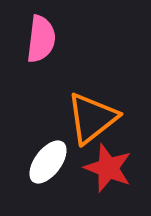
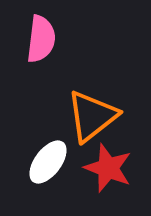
orange triangle: moved 2 px up
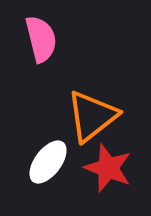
pink semicircle: rotated 21 degrees counterclockwise
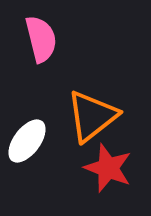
white ellipse: moved 21 px left, 21 px up
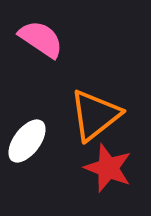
pink semicircle: rotated 42 degrees counterclockwise
orange triangle: moved 3 px right, 1 px up
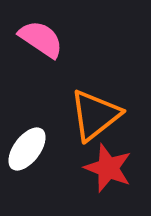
white ellipse: moved 8 px down
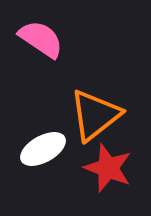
white ellipse: moved 16 px right; rotated 24 degrees clockwise
